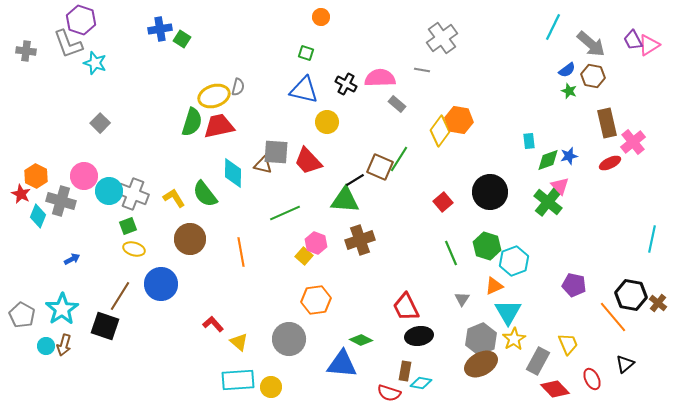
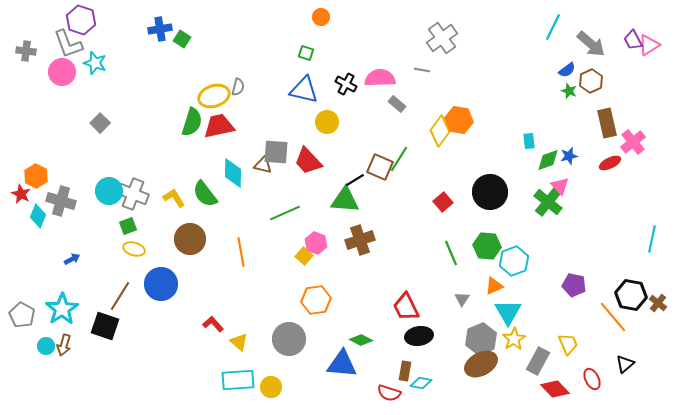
brown hexagon at (593, 76): moved 2 px left, 5 px down; rotated 25 degrees clockwise
pink circle at (84, 176): moved 22 px left, 104 px up
green hexagon at (487, 246): rotated 12 degrees counterclockwise
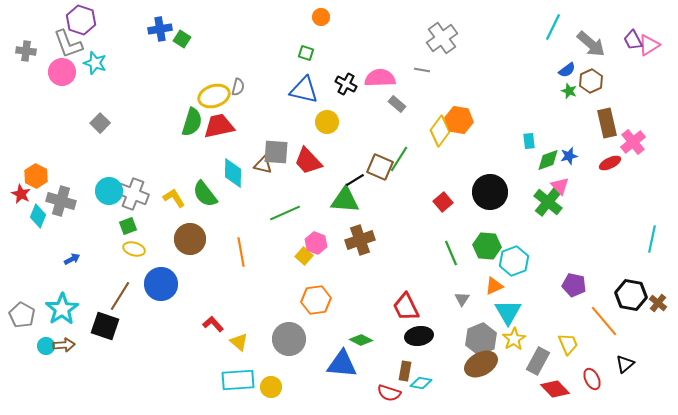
orange line at (613, 317): moved 9 px left, 4 px down
brown arrow at (64, 345): rotated 110 degrees counterclockwise
